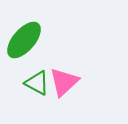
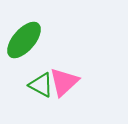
green triangle: moved 4 px right, 2 px down
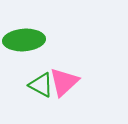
green ellipse: rotated 45 degrees clockwise
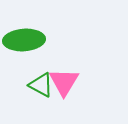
pink triangle: rotated 16 degrees counterclockwise
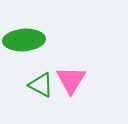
pink triangle: moved 7 px right, 2 px up
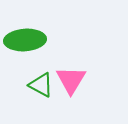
green ellipse: moved 1 px right
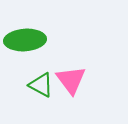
pink triangle: rotated 8 degrees counterclockwise
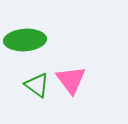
green triangle: moved 4 px left; rotated 8 degrees clockwise
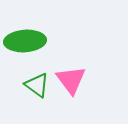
green ellipse: moved 1 px down
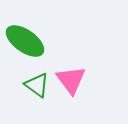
green ellipse: rotated 39 degrees clockwise
